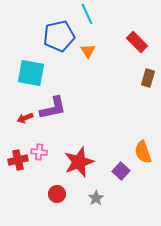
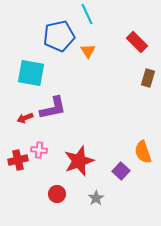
pink cross: moved 2 px up
red star: moved 1 px up
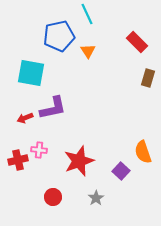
red circle: moved 4 px left, 3 px down
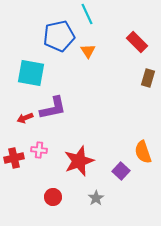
red cross: moved 4 px left, 2 px up
